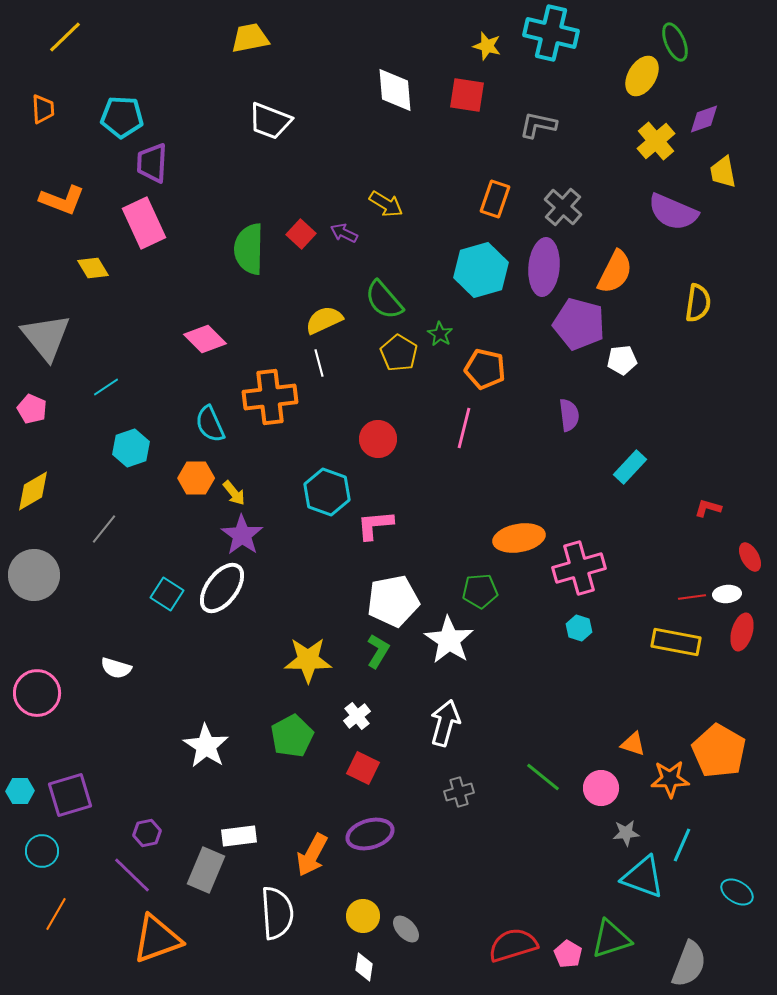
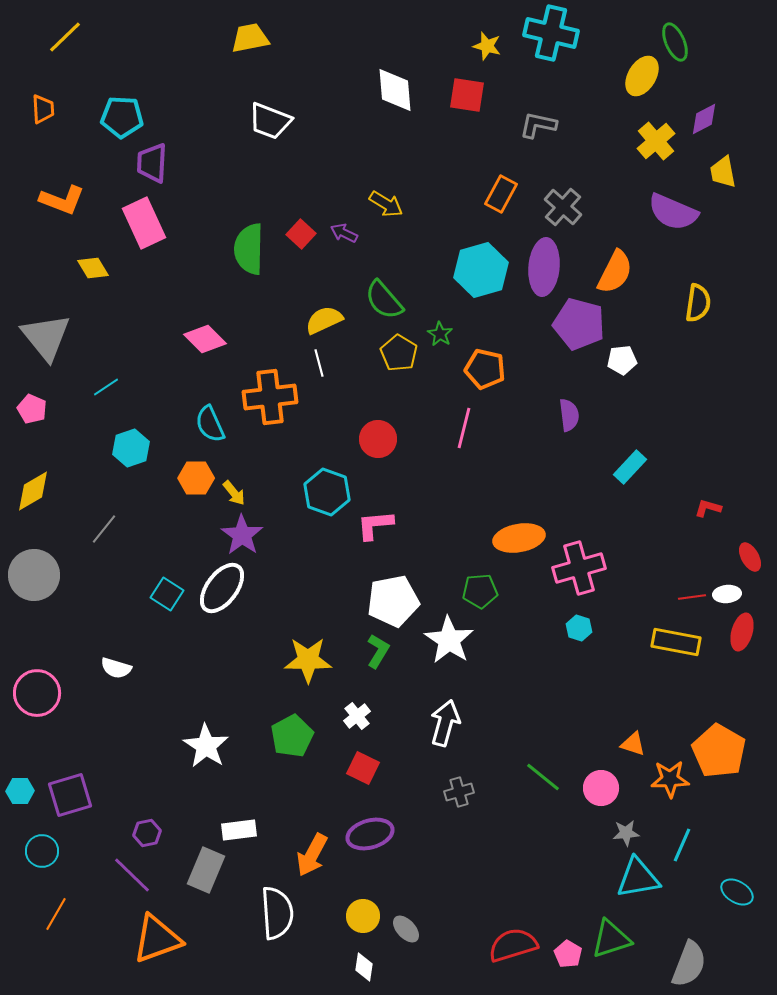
purple diamond at (704, 119): rotated 8 degrees counterclockwise
orange rectangle at (495, 199): moved 6 px right, 5 px up; rotated 9 degrees clockwise
white rectangle at (239, 836): moved 6 px up
cyan triangle at (643, 877): moved 5 px left, 1 px down; rotated 30 degrees counterclockwise
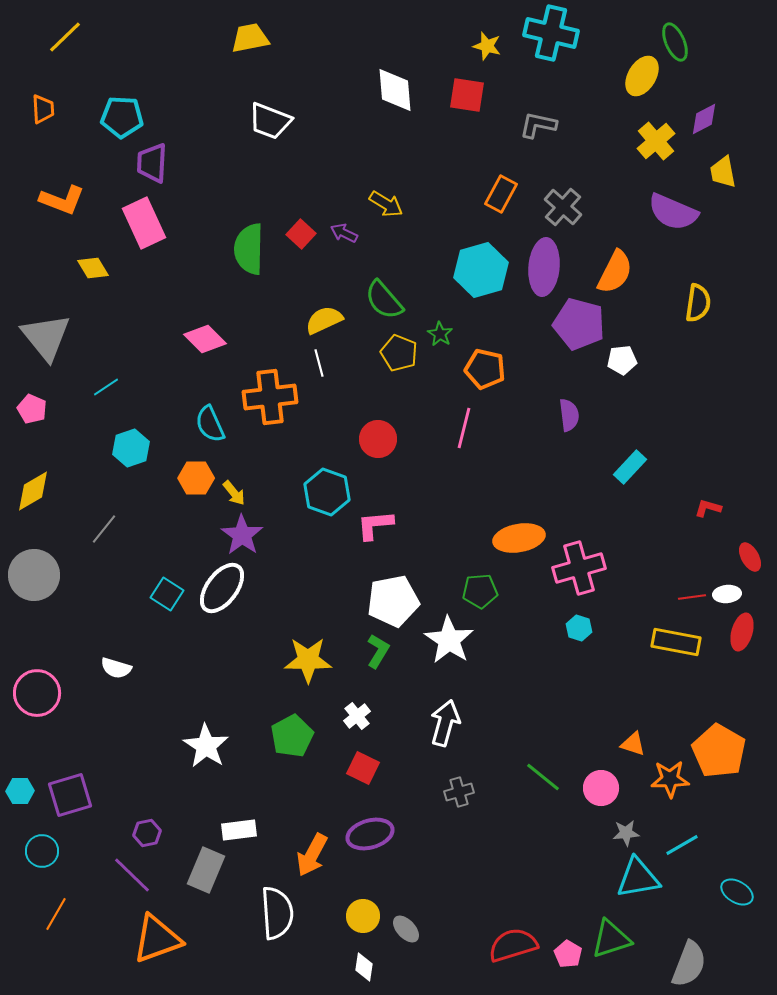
yellow pentagon at (399, 353): rotated 9 degrees counterclockwise
cyan line at (682, 845): rotated 36 degrees clockwise
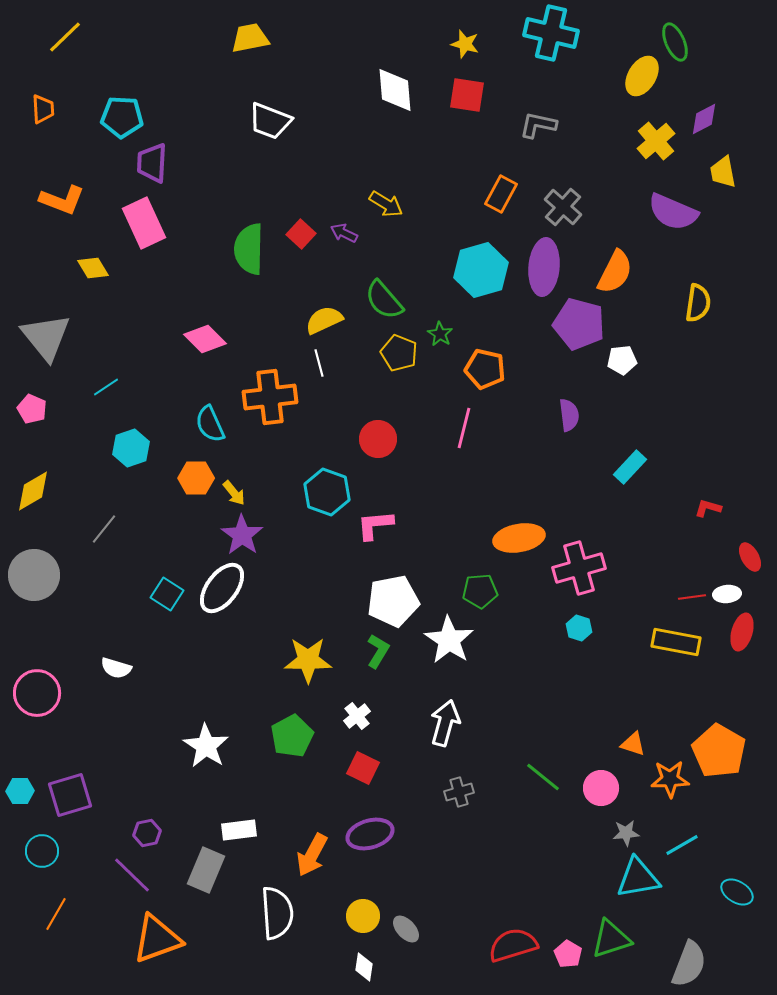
yellow star at (487, 46): moved 22 px left, 2 px up
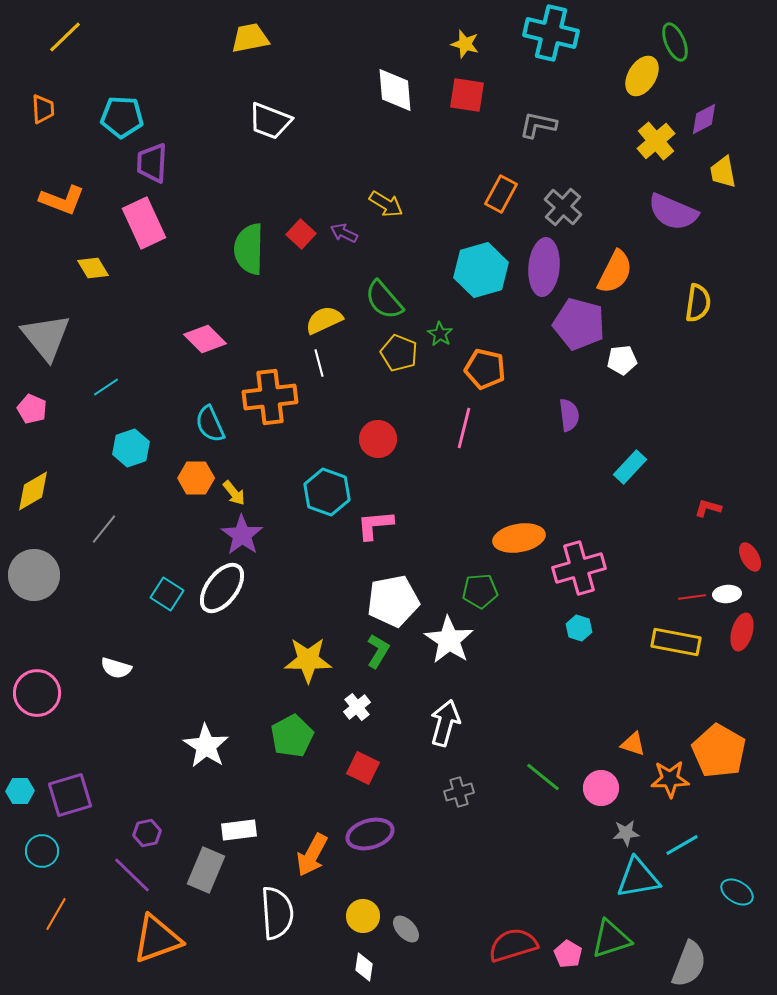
white cross at (357, 716): moved 9 px up
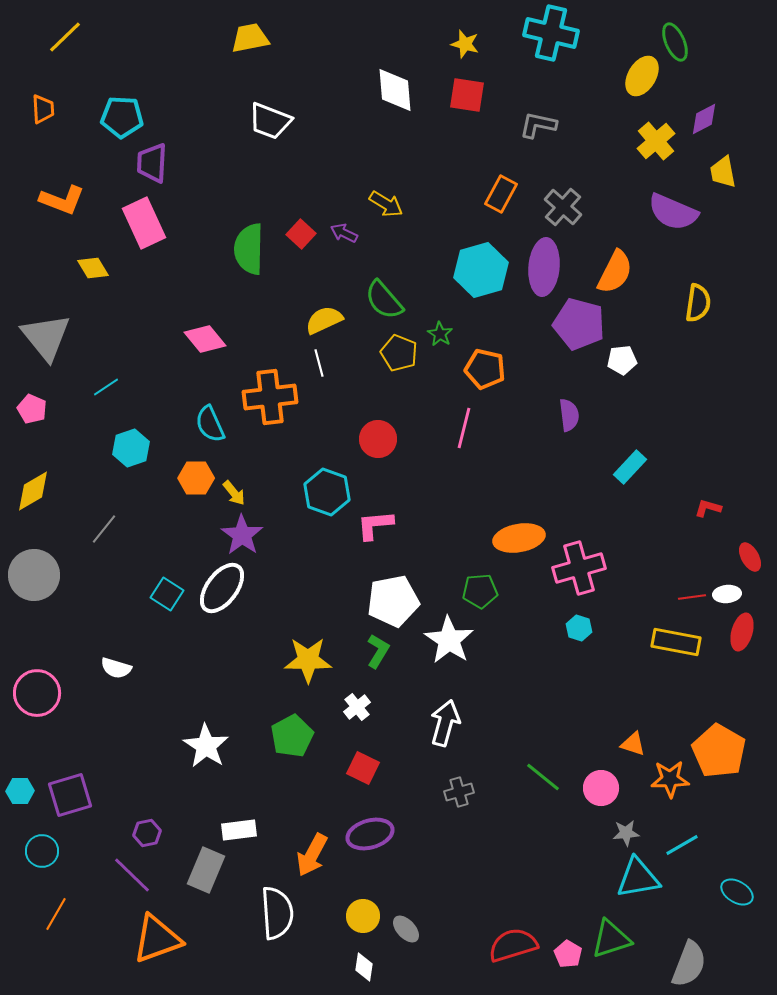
pink diamond at (205, 339): rotated 6 degrees clockwise
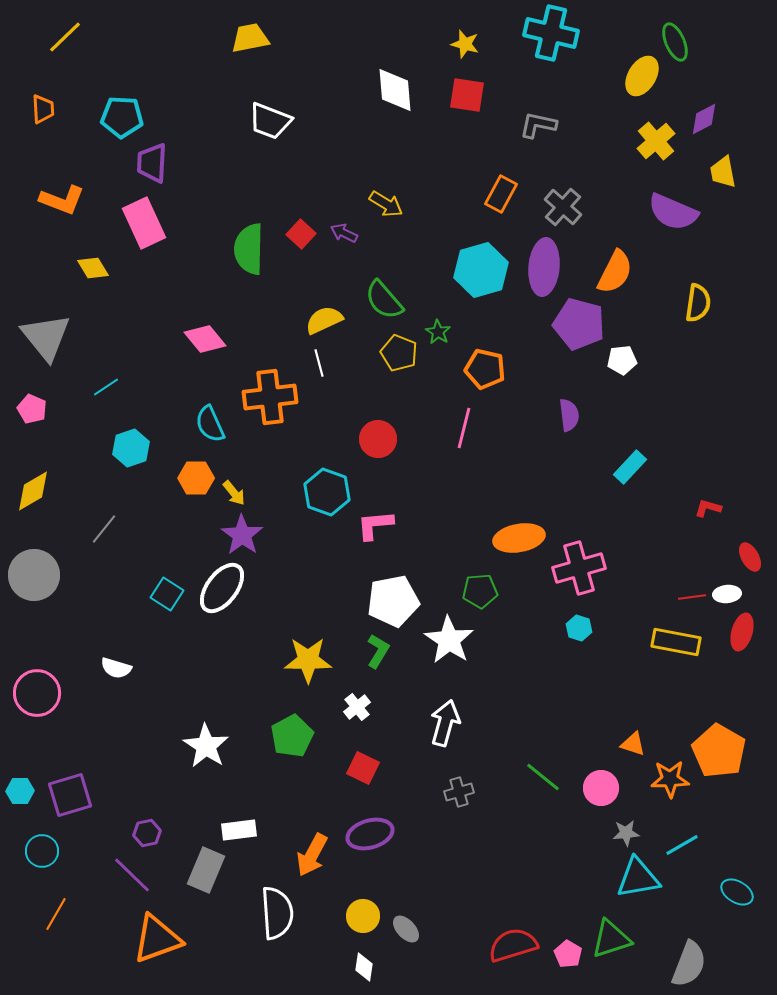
green star at (440, 334): moved 2 px left, 2 px up
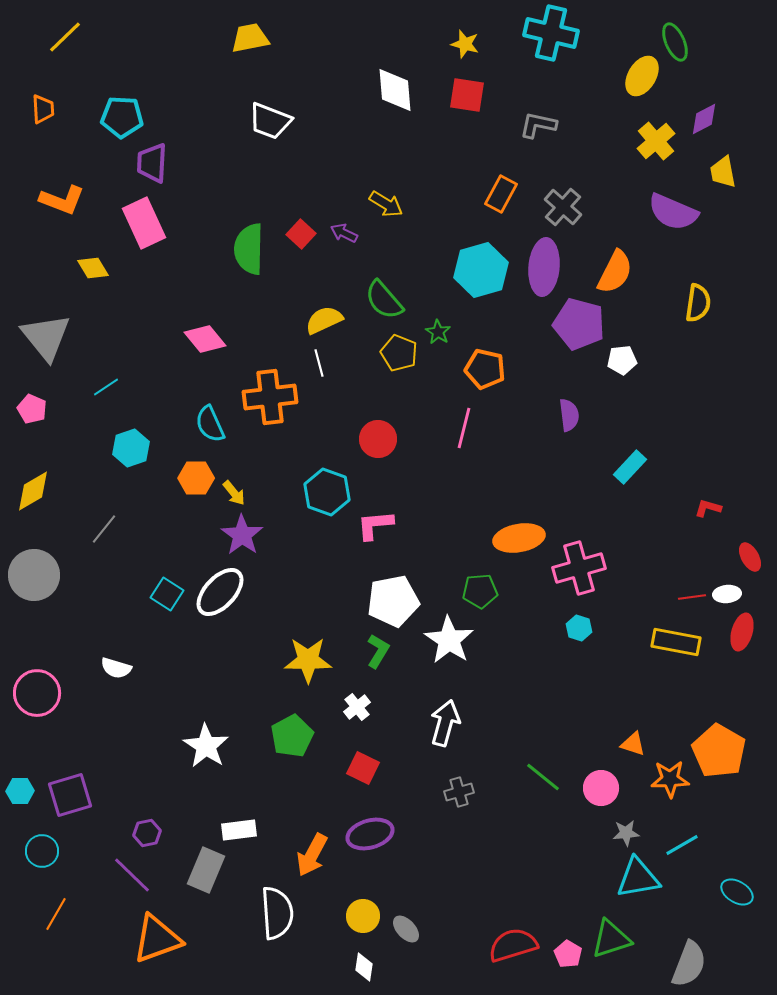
white ellipse at (222, 588): moved 2 px left, 4 px down; rotated 6 degrees clockwise
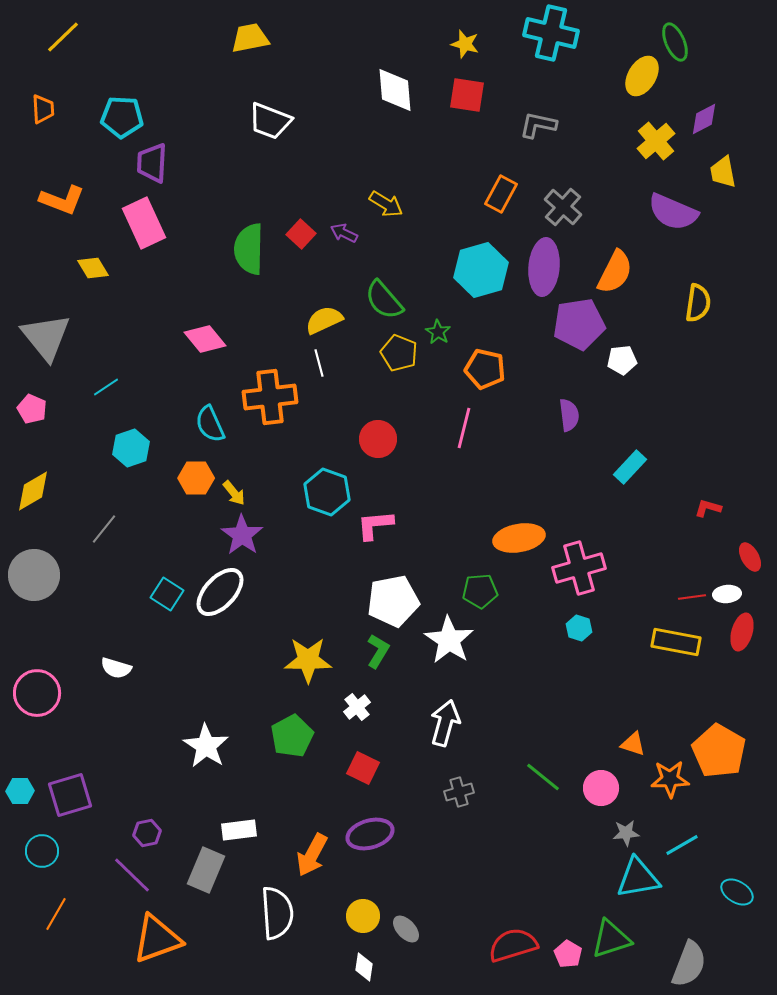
yellow line at (65, 37): moved 2 px left
purple pentagon at (579, 324): rotated 24 degrees counterclockwise
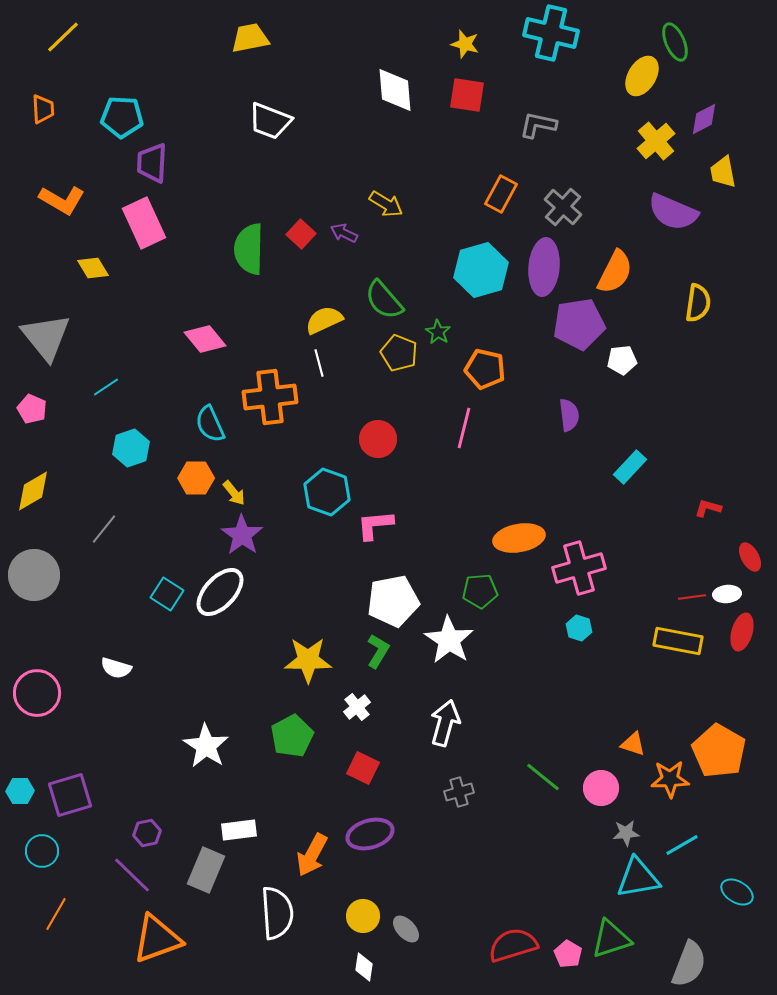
orange L-shape at (62, 200): rotated 9 degrees clockwise
yellow rectangle at (676, 642): moved 2 px right, 1 px up
